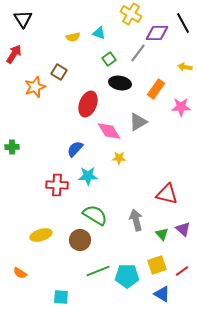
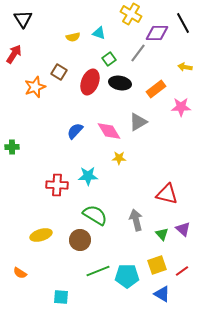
orange rectangle: rotated 18 degrees clockwise
red ellipse: moved 2 px right, 22 px up
blue semicircle: moved 18 px up
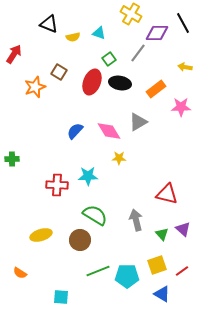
black triangle: moved 26 px right, 5 px down; rotated 36 degrees counterclockwise
red ellipse: moved 2 px right
green cross: moved 12 px down
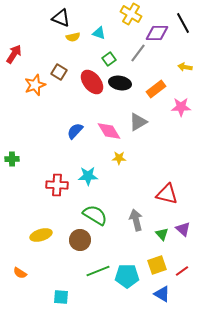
black triangle: moved 12 px right, 6 px up
red ellipse: rotated 60 degrees counterclockwise
orange star: moved 2 px up
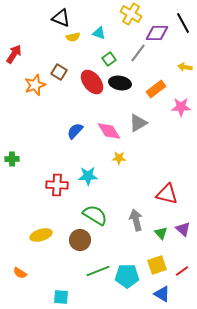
gray triangle: moved 1 px down
green triangle: moved 1 px left, 1 px up
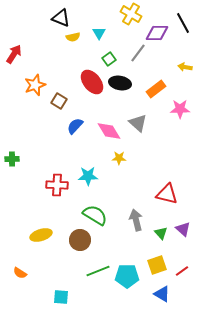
cyan triangle: rotated 40 degrees clockwise
brown square: moved 29 px down
pink star: moved 1 px left, 2 px down
gray triangle: rotated 48 degrees counterclockwise
blue semicircle: moved 5 px up
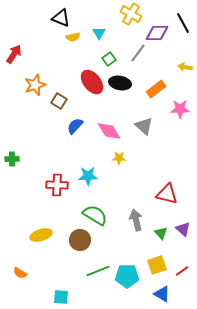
gray triangle: moved 6 px right, 3 px down
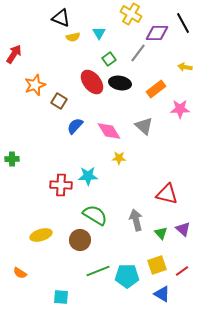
red cross: moved 4 px right
